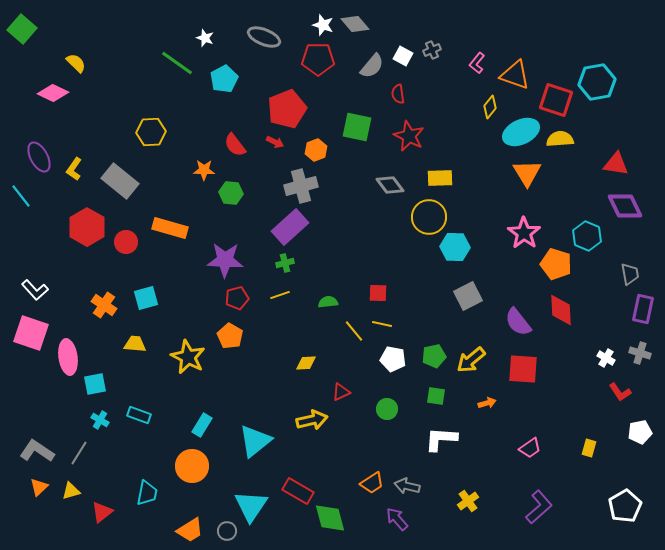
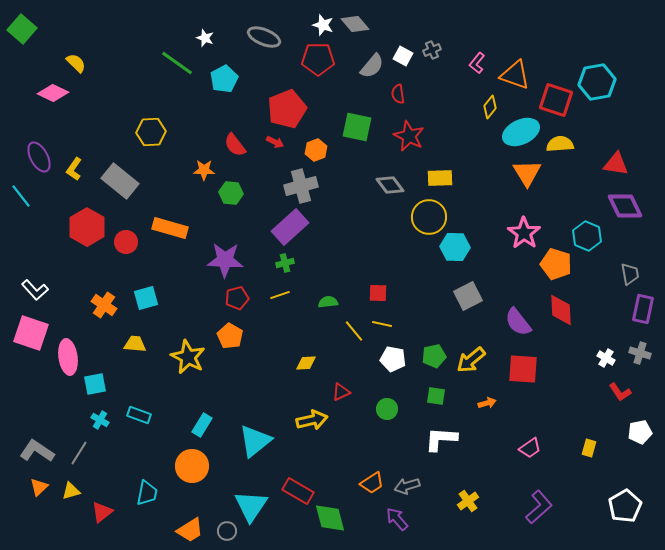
yellow semicircle at (560, 139): moved 5 px down
gray arrow at (407, 486): rotated 30 degrees counterclockwise
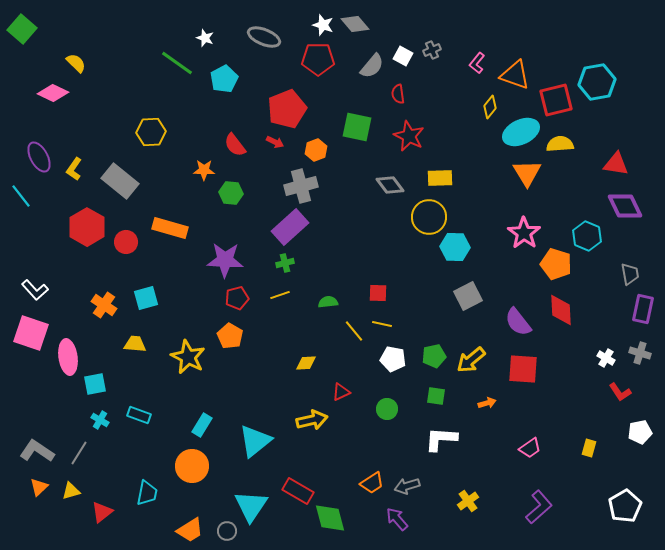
red square at (556, 100): rotated 32 degrees counterclockwise
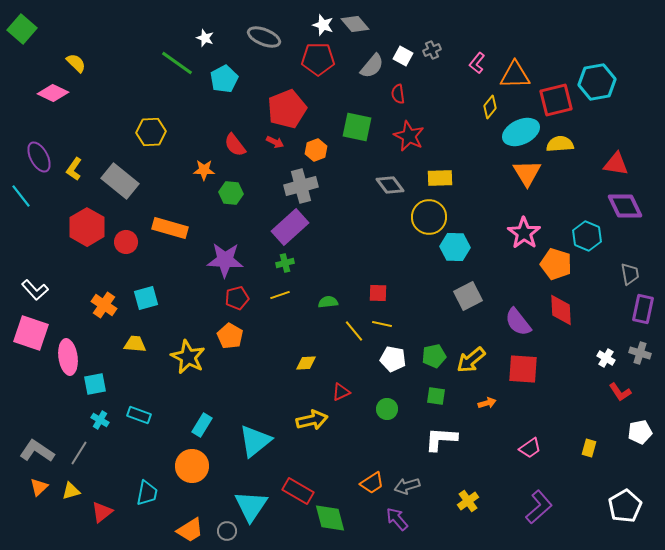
orange triangle at (515, 75): rotated 20 degrees counterclockwise
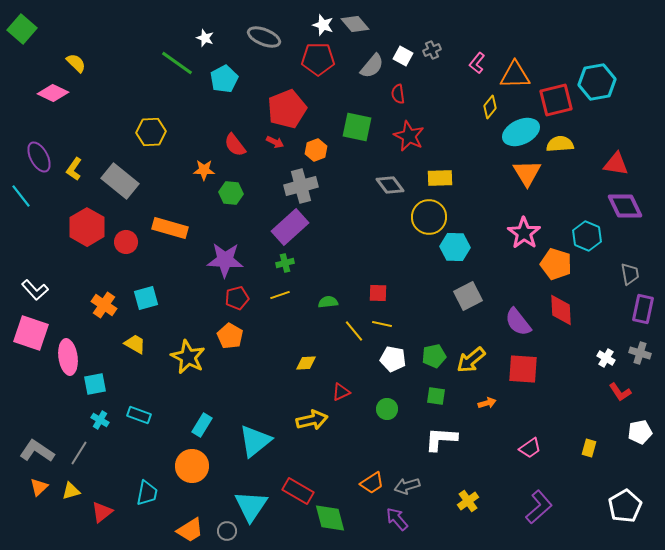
yellow trapezoid at (135, 344): rotated 25 degrees clockwise
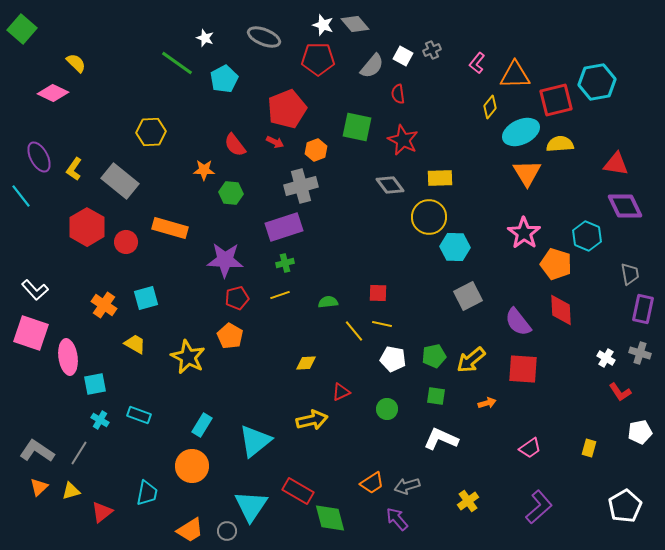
red star at (409, 136): moved 6 px left, 4 px down
purple rectangle at (290, 227): moved 6 px left; rotated 24 degrees clockwise
white L-shape at (441, 439): rotated 20 degrees clockwise
